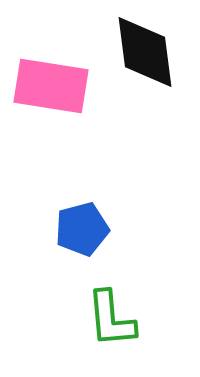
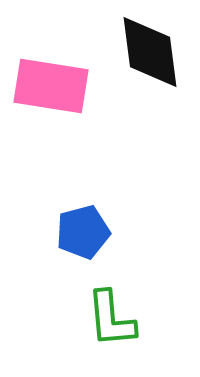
black diamond: moved 5 px right
blue pentagon: moved 1 px right, 3 px down
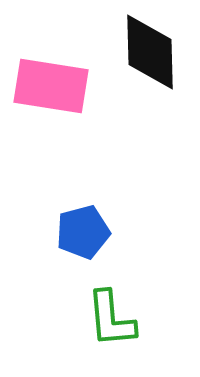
black diamond: rotated 6 degrees clockwise
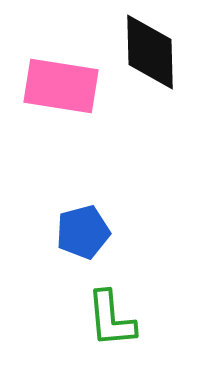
pink rectangle: moved 10 px right
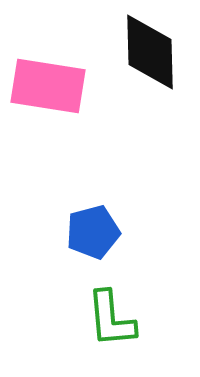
pink rectangle: moved 13 px left
blue pentagon: moved 10 px right
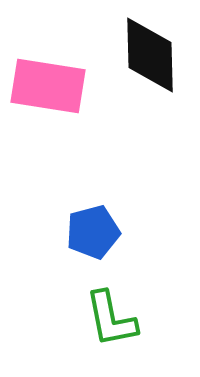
black diamond: moved 3 px down
green L-shape: rotated 6 degrees counterclockwise
